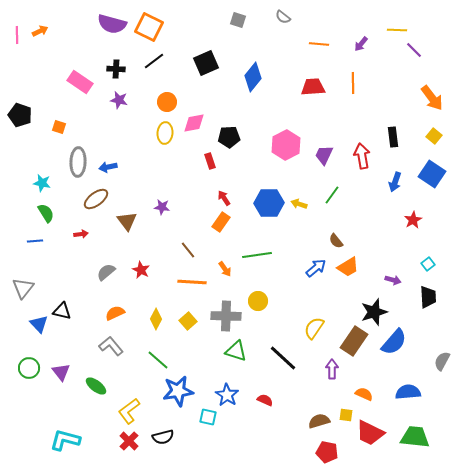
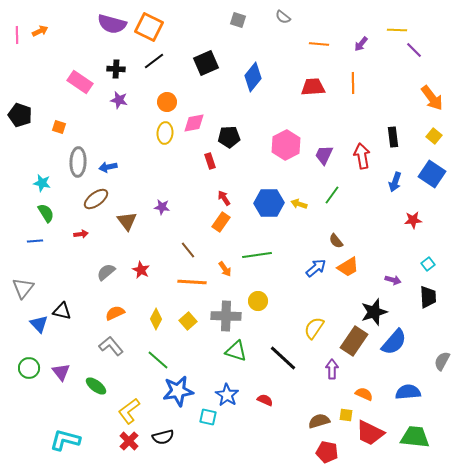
red star at (413, 220): rotated 24 degrees clockwise
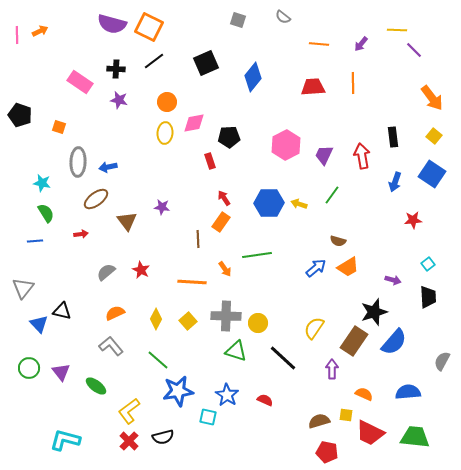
brown semicircle at (336, 241): moved 2 px right; rotated 35 degrees counterclockwise
brown line at (188, 250): moved 10 px right, 11 px up; rotated 36 degrees clockwise
yellow circle at (258, 301): moved 22 px down
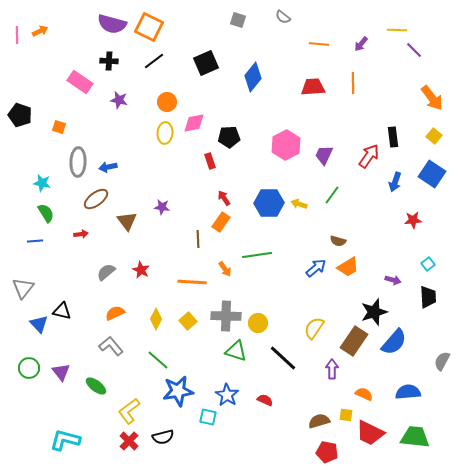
black cross at (116, 69): moved 7 px left, 8 px up
red arrow at (362, 156): moved 7 px right; rotated 45 degrees clockwise
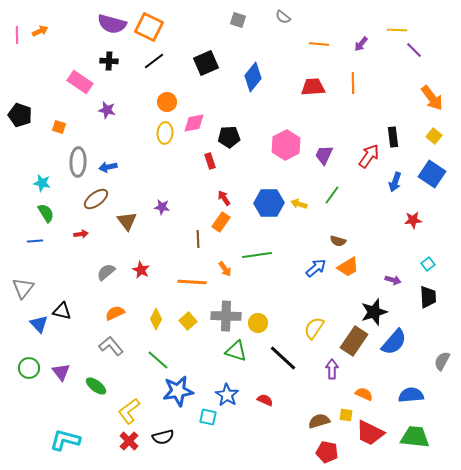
purple star at (119, 100): moved 12 px left, 10 px down
blue semicircle at (408, 392): moved 3 px right, 3 px down
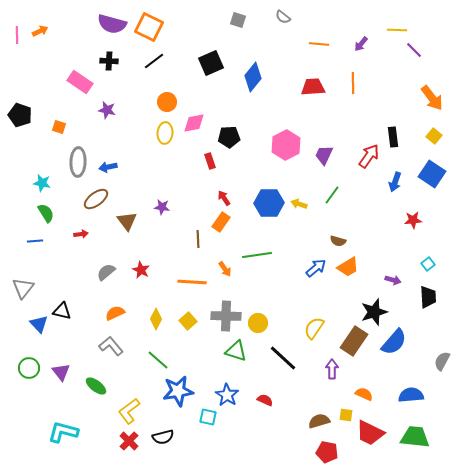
black square at (206, 63): moved 5 px right
cyan L-shape at (65, 440): moved 2 px left, 8 px up
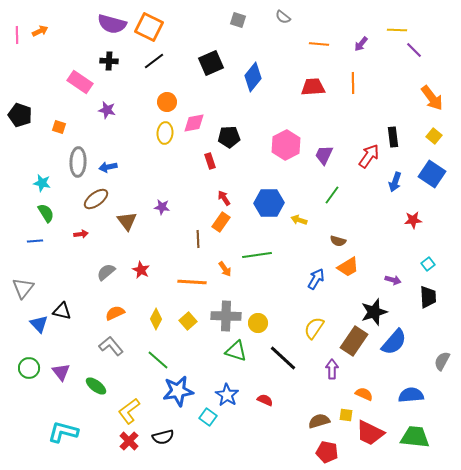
yellow arrow at (299, 204): moved 16 px down
blue arrow at (316, 268): moved 11 px down; rotated 20 degrees counterclockwise
cyan square at (208, 417): rotated 24 degrees clockwise
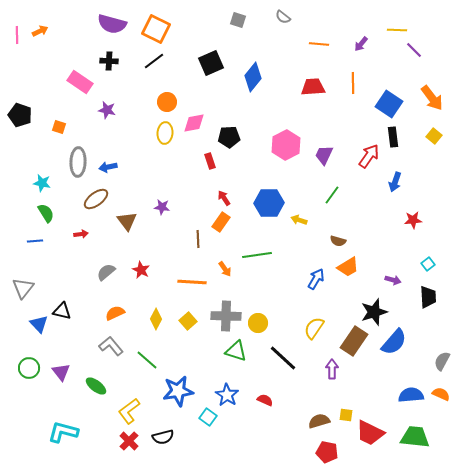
orange square at (149, 27): moved 7 px right, 2 px down
blue square at (432, 174): moved 43 px left, 70 px up
green line at (158, 360): moved 11 px left
orange semicircle at (364, 394): moved 77 px right
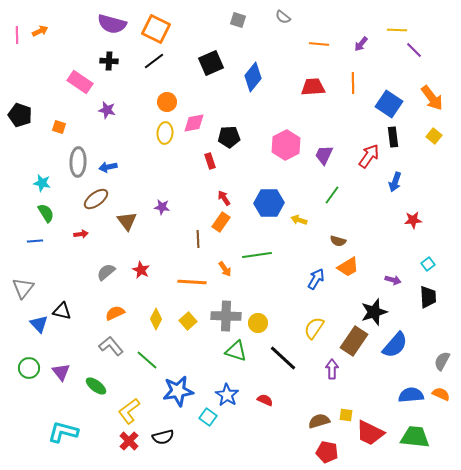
blue semicircle at (394, 342): moved 1 px right, 3 px down
